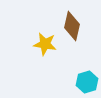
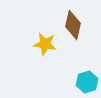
brown diamond: moved 1 px right, 1 px up
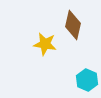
cyan hexagon: moved 2 px up; rotated 20 degrees counterclockwise
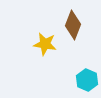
brown diamond: rotated 8 degrees clockwise
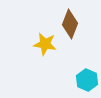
brown diamond: moved 3 px left, 1 px up
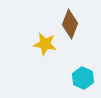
cyan hexagon: moved 4 px left, 2 px up
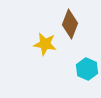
cyan hexagon: moved 4 px right, 9 px up
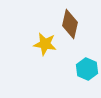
brown diamond: rotated 8 degrees counterclockwise
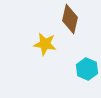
brown diamond: moved 5 px up
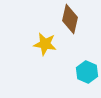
cyan hexagon: moved 3 px down
